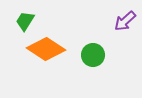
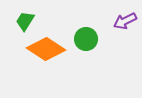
purple arrow: rotated 15 degrees clockwise
green circle: moved 7 px left, 16 px up
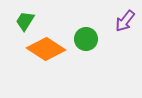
purple arrow: rotated 25 degrees counterclockwise
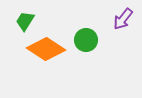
purple arrow: moved 2 px left, 2 px up
green circle: moved 1 px down
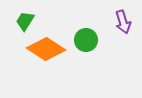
purple arrow: moved 3 px down; rotated 55 degrees counterclockwise
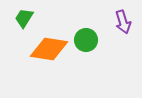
green trapezoid: moved 1 px left, 3 px up
orange diamond: moved 3 px right; rotated 24 degrees counterclockwise
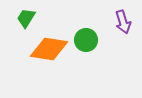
green trapezoid: moved 2 px right
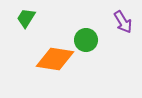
purple arrow: rotated 15 degrees counterclockwise
orange diamond: moved 6 px right, 10 px down
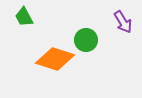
green trapezoid: moved 2 px left, 1 px up; rotated 60 degrees counterclockwise
orange diamond: rotated 9 degrees clockwise
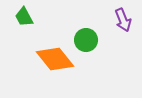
purple arrow: moved 2 px up; rotated 10 degrees clockwise
orange diamond: rotated 33 degrees clockwise
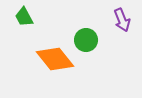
purple arrow: moved 1 px left
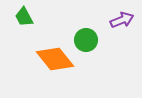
purple arrow: rotated 90 degrees counterclockwise
